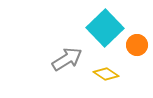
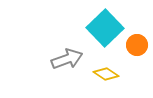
gray arrow: rotated 12 degrees clockwise
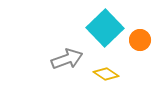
orange circle: moved 3 px right, 5 px up
